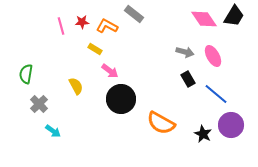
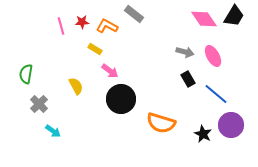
orange semicircle: rotated 12 degrees counterclockwise
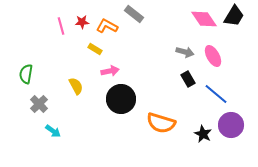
pink arrow: rotated 48 degrees counterclockwise
